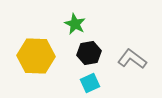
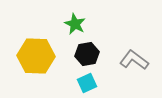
black hexagon: moved 2 px left, 1 px down
gray L-shape: moved 2 px right, 1 px down
cyan square: moved 3 px left
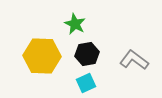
yellow hexagon: moved 6 px right
cyan square: moved 1 px left
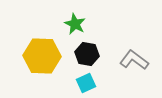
black hexagon: rotated 20 degrees clockwise
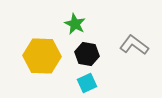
gray L-shape: moved 15 px up
cyan square: moved 1 px right
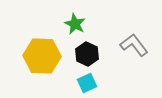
gray L-shape: rotated 16 degrees clockwise
black hexagon: rotated 15 degrees clockwise
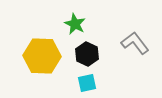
gray L-shape: moved 1 px right, 2 px up
cyan square: rotated 12 degrees clockwise
